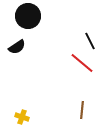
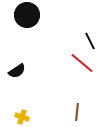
black circle: moved 1 px left, 1 px up
black semicircle: moved 24 px down
brown line: moved 5 px left, 2 px down
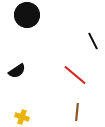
black line: moved 3 px right
red line: moved 7 px left, 12 px down
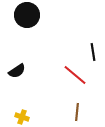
black line: moved 11 px down; rotated 18 degrees clockwise
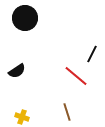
black circle: moved 2 px left, 3 px down
black line: moved 1 px left, 2 px down; rotated 36 degrees clockwise
red line: moved 1 px right, 1 px down
brown line: moved 10 px left; rotated 24 degrees counterclockwise
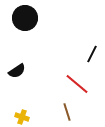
red line: moved 1 px right, 8 px down
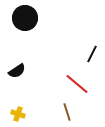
yellow cross: moved 4 px left, 3 px up
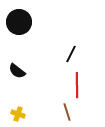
black circle: moved 6 px left, 4 px down
black line: moved 21 px left
black semicircle: rotated 72 degrees clockwise
red line: moved 1 px down; rotated 50 degrees clockwise
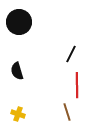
black semicircle: rotated 36 degrees clockwise
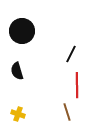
black circle: moved 3 px right, 9 px down
